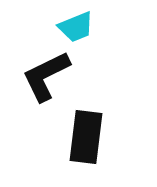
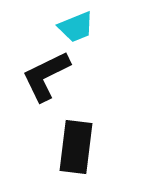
black rectangle: moved 10 px left, 10 px down
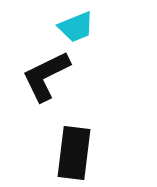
black rectangle: moved 2 px left, 6 px down
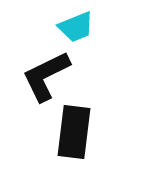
black rectangle: moved 21 px up
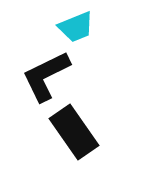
black rectangle: rotated 42 degrees counterclockwise
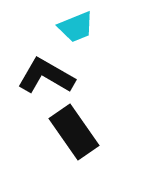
black L-shape: rotated 56 degrees clockwise
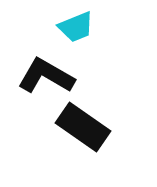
black rectangle: moved 9 px right, 5 px up; rotated 20 degrees counterclockwise
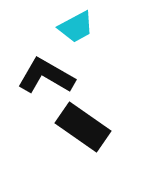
cyan trapezoid: rotated 6 degrees counterclockwise
